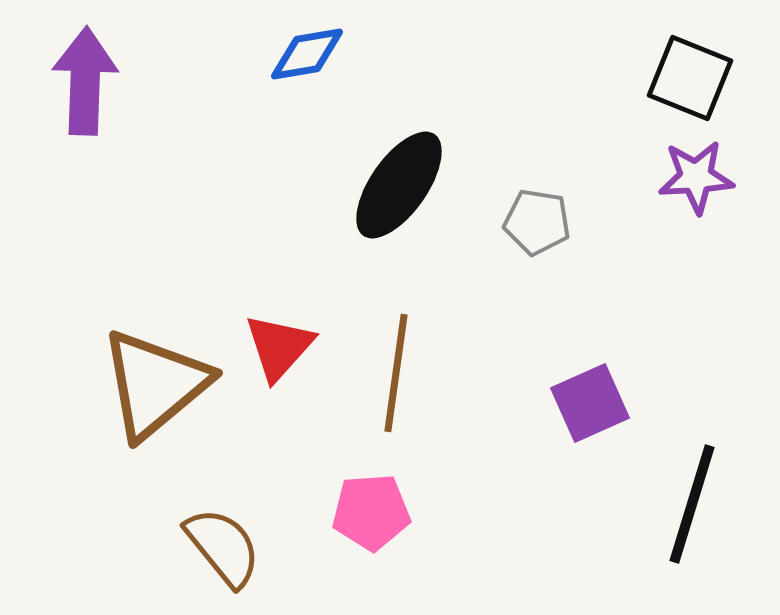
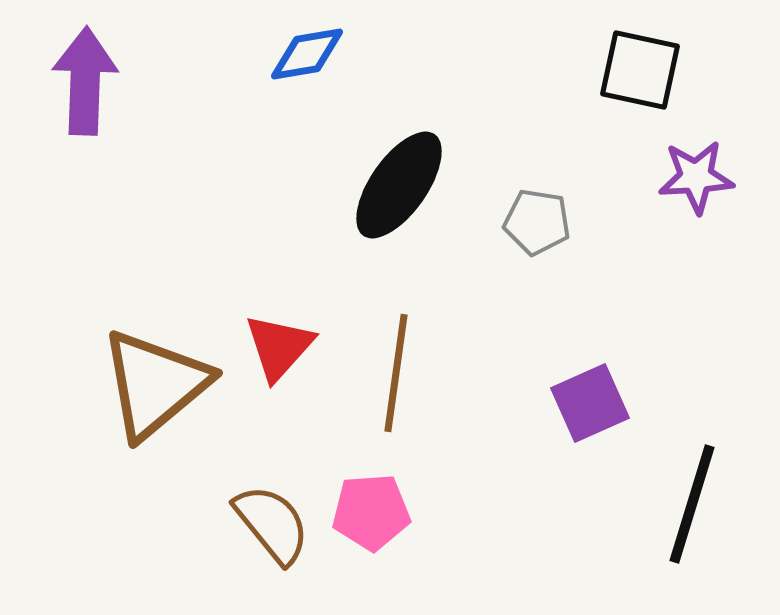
black square: moved 50 px left, 8 px up; rotated 10 degrees counterclockwise
brown semicircle: moved 49 px right, 23 px up
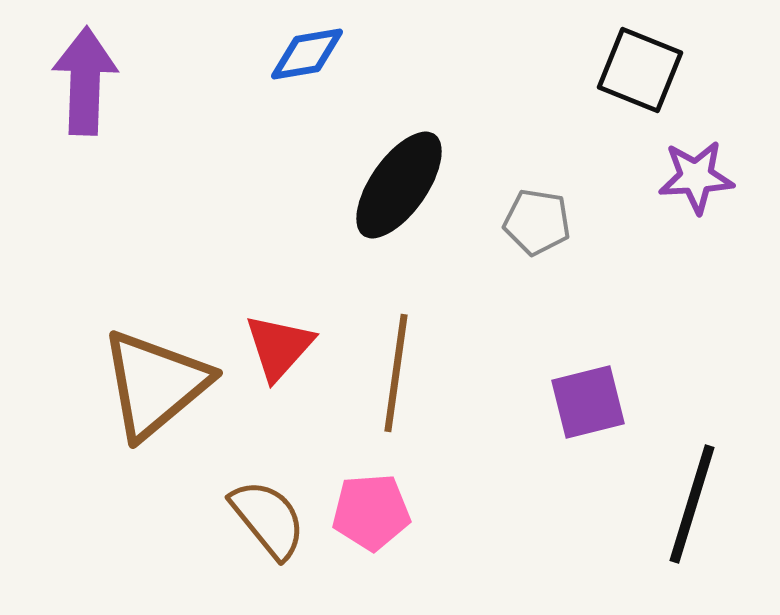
black square: rotated 10 degrees clockwise
purple square: moved 2 px left, 1 px up; rotated 10 degrees clockwise
brown semicircle: moved 4 px left, 5 px up
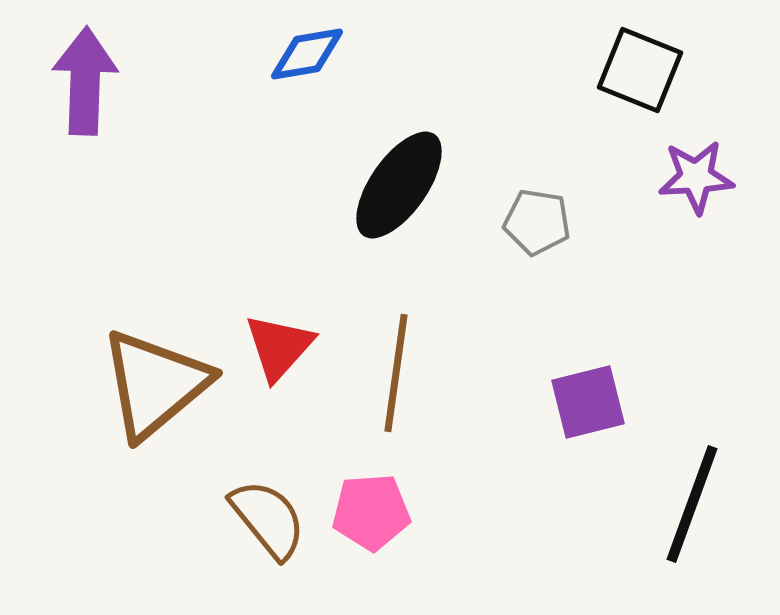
black line: rotated 3 degrees clockwise
